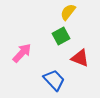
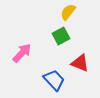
red triangle: moved 5 px down
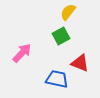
blue trapezoid: moved 3 px right, 1 px up; rotated 35 degrees counterclockwise
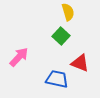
yellow semicircle: rotated 126 degrees clockwise
green square: rotated 18 degrees counterclockwise
pink arrow: moved 3 px left, 4 px down
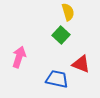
green square: moved 1 px up
pink arrow: rotated 25 degrees counterclockwise
red triangle: moved 1 px right, 1 px down
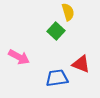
green square: moved 5 px left, 4 px up
pink arrow: rotated 100 degrees clockwise
blue trapezoid: moved 1 px up; rotated 20 degrees counterclockwise
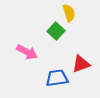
yellow semicircle: moved 1 px right, 1 px down
pink arrow: moved 8 px right, 5 px up
red triangle: rotated 42 degrees counterclockwise
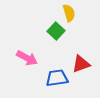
pink arrow: moved 6 px down
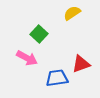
yellow semicircle: moved 3 px right; rotated 108 degrees counterclockwise
green square: moved 17 px left, 3 px down
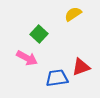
yellow semicircle: moved 1 px right, 1 px down
red triangle: moved 3 px down
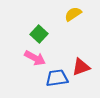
pink arrow: moved 8 px right
